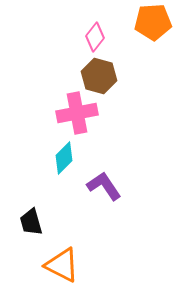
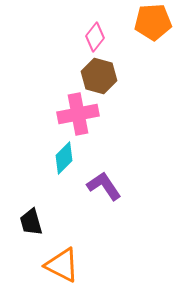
pink cross: moved 1 px right, 1 px down
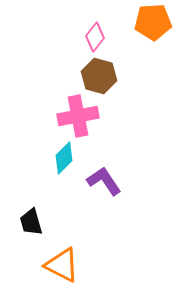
pink cross: moved 2 px down
purple L-shape: moved 5 px up
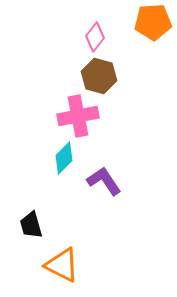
black trapezoid: moved 3 px down
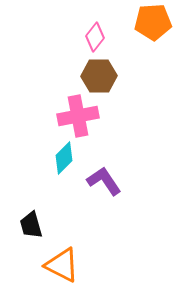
brown hexagon: rotated 16 degrees counterclockwise
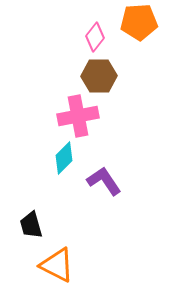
orange pentagon: moved 14 px left
orange triangle: moved 5 px left
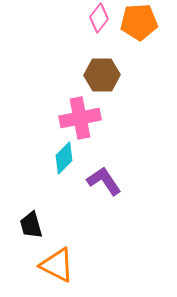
pink diamond: moved 4 px right, 19 px up
brown hexagon: moved 3 px right, 1 px up
pink cross: moved 2 px right, 2 px down
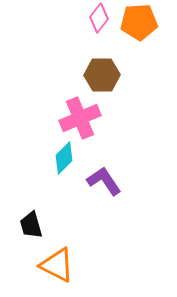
pink cross: rotated 12 degrees counterclockwise
